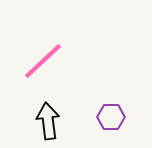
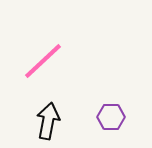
black arrow: rotated 18 degrees clockwise
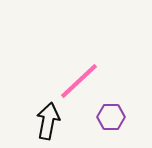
pink line: moved 36 px right, 20 px down
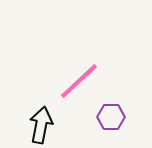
black arrow: moved 7 px left, 4 px down
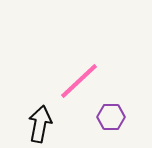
black arrow: moved 1 px left, 1 px up
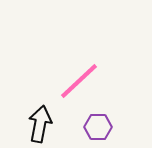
purple hexagon: moved 13 px left, 10 px down
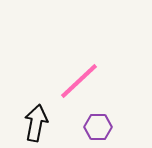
black arrow: moved 4 px left, 1 px up
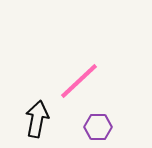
black arrow: moved 1 px right, 4 px up
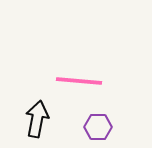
pink line: rotated 48 degrees clockwise
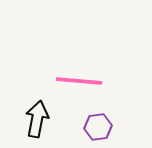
purple hexagon: rotated 8 degrees counterclockwise
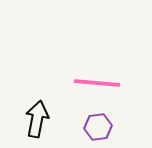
pink line: moved 18 px right, 2 px down
